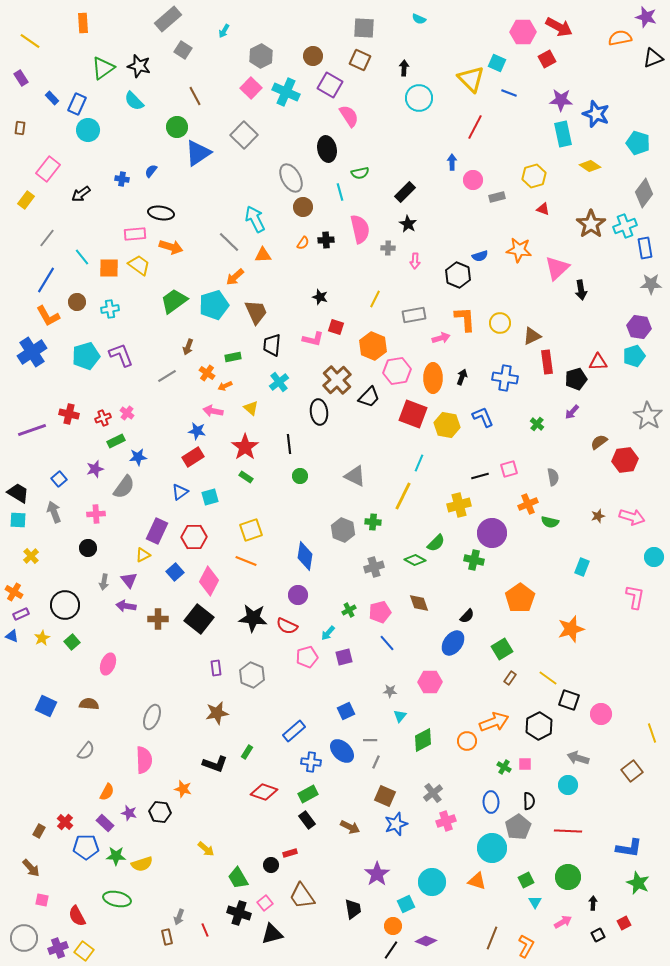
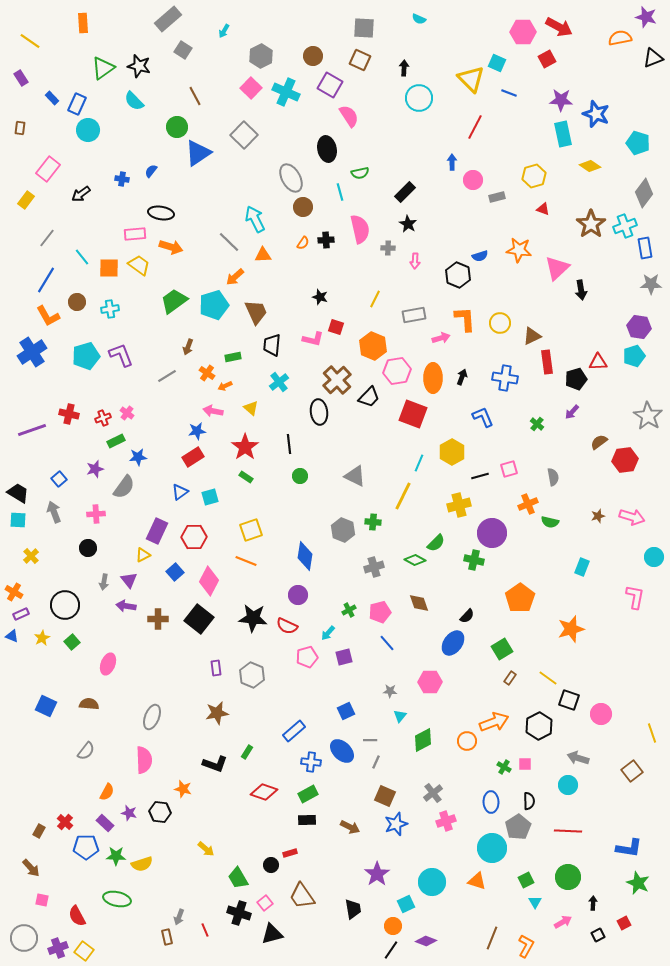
yellow hexagon at (447, 425): moved 5 px right, 27 px down; rotated 20 degrees clockwise
blue star at (197, 431): rotated 18 degrees counterclockwise
black rectangle at (307, 820): rotated 54 degrees counterclockwise
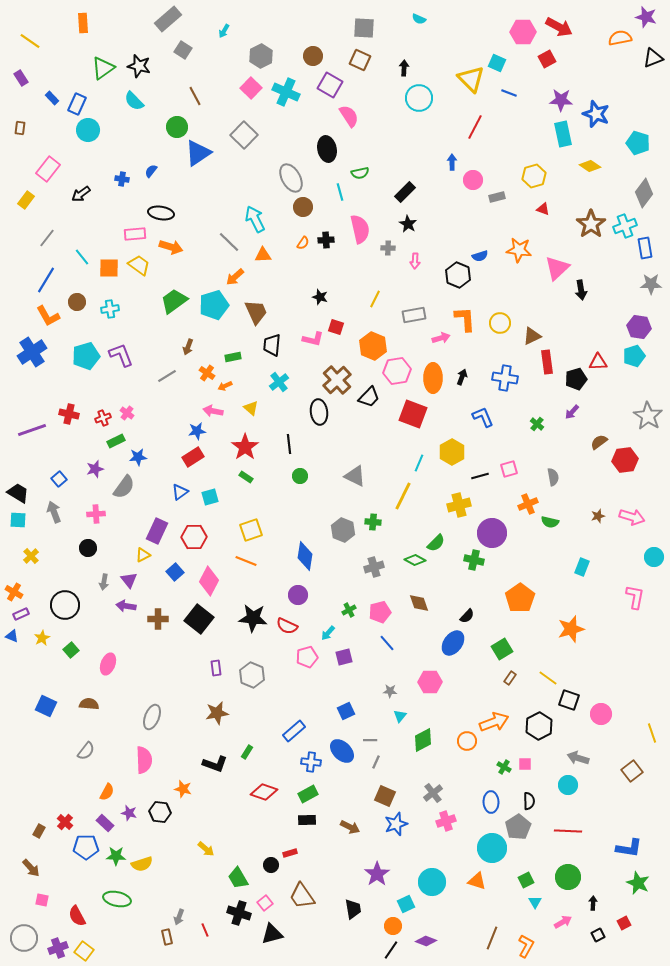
green square at (72, 642): moved 1 px left, 8 px down
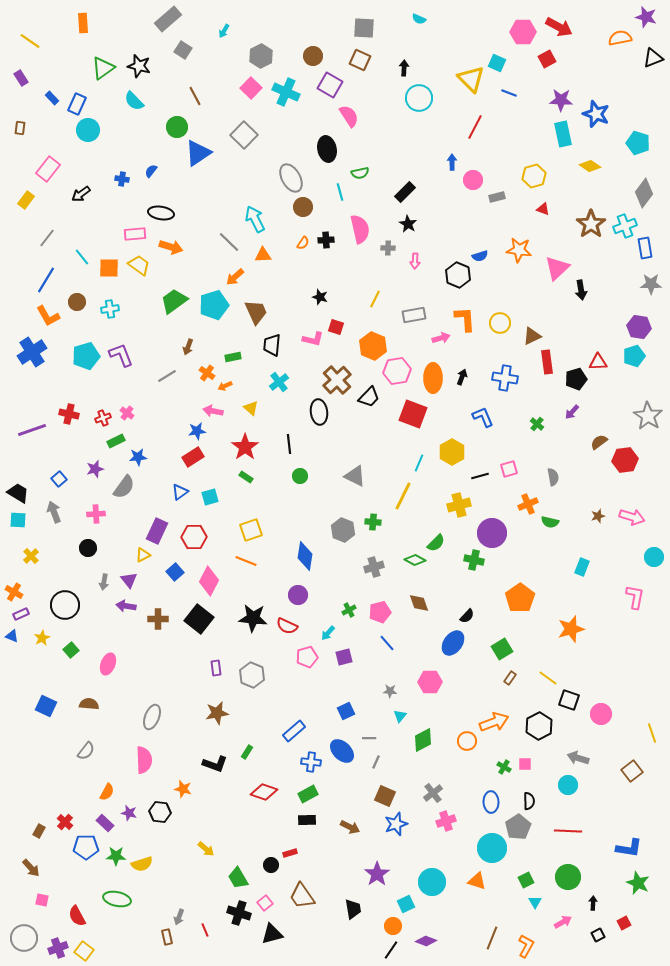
gray line at (370, 740): moved 1 px left, 2 px up
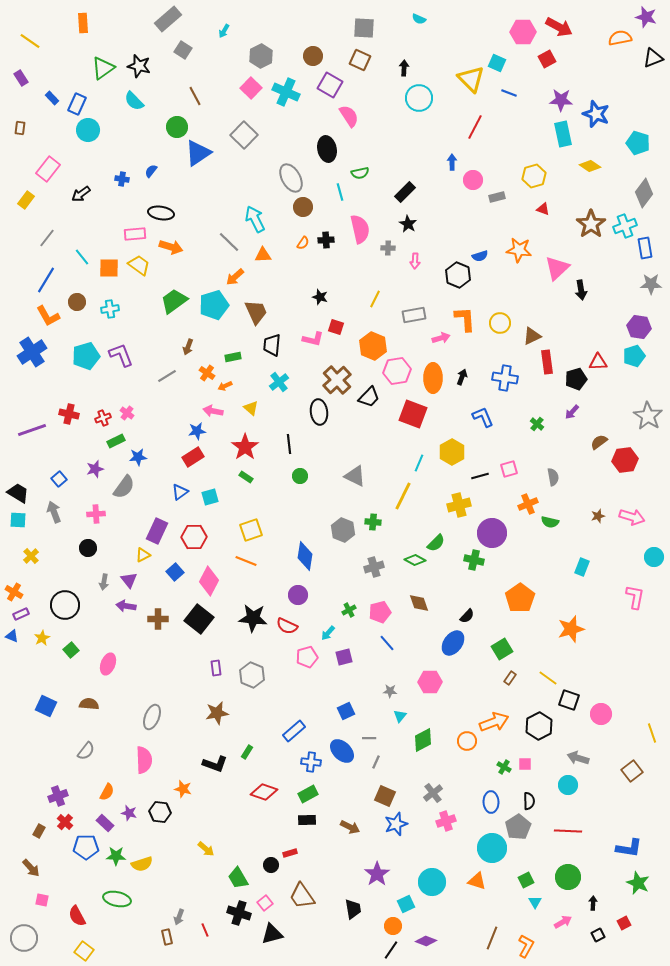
purple cross at (58, 948): moved 152 px up
